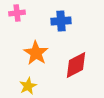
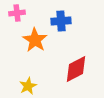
orange star: moved 1 px left, 13 px up
red diamond: moved 4 px down
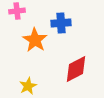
pink cross: moved 2 px up
blue cross: moved 2 px down
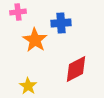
pink cross: moved 1 px right, 1 px down
yellow star: rotated 12 degrees counterclockwise
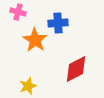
pink cross: rotated 21 degrees clockwise
blue cross: moved 3 px left
yellow star: rotated 18 degrees clockwise
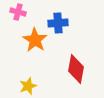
red diamond: rotated 52 degrees counterclockwise
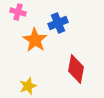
blue cross: rotated 18 degrees counterclockwise
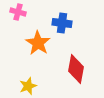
blue cross: moved 4 px right; rotated 30 degrees clockwise
orange star: moved 3 px right, 3 px down
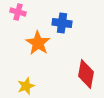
red diamond: moved 10 px right, 5 px down
yellow star: moved 2 px left
